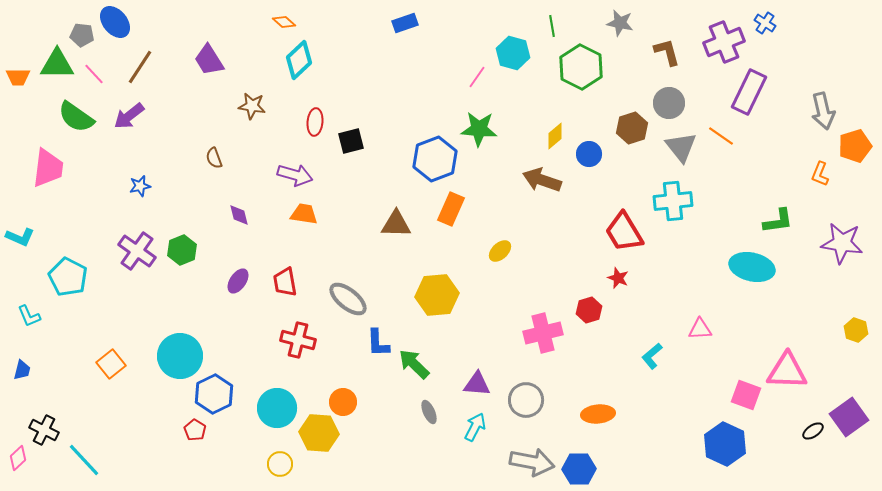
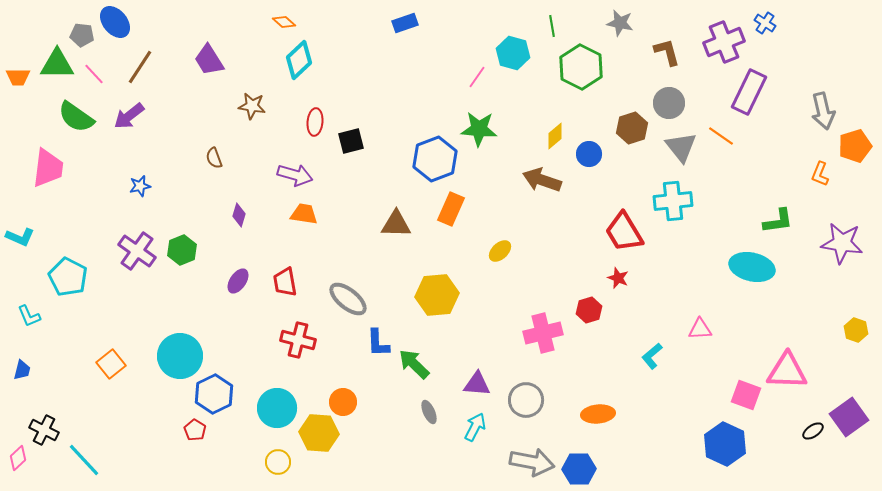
purple diamond at (239, 215): rotated 30 degrees clockwise
yellow circle at (280, 464): moved 2 px left, 2 px up
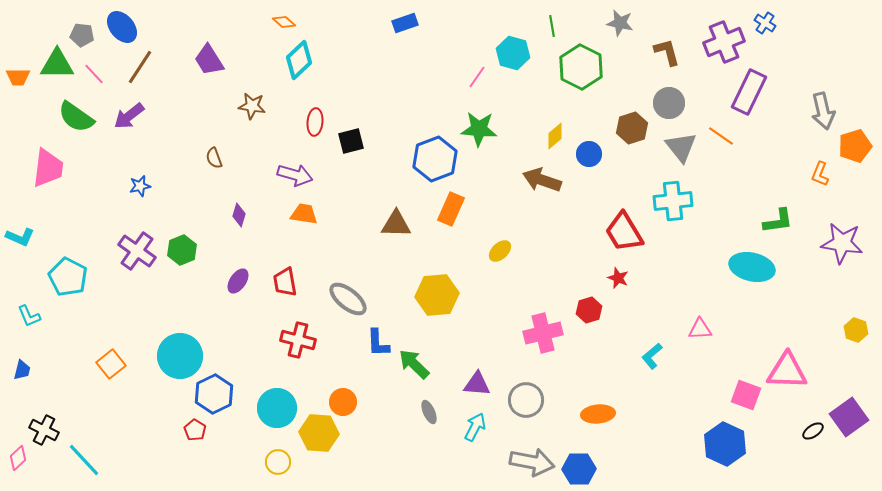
blue ellipse at (115, 22): moved 7 px right, 5 px down
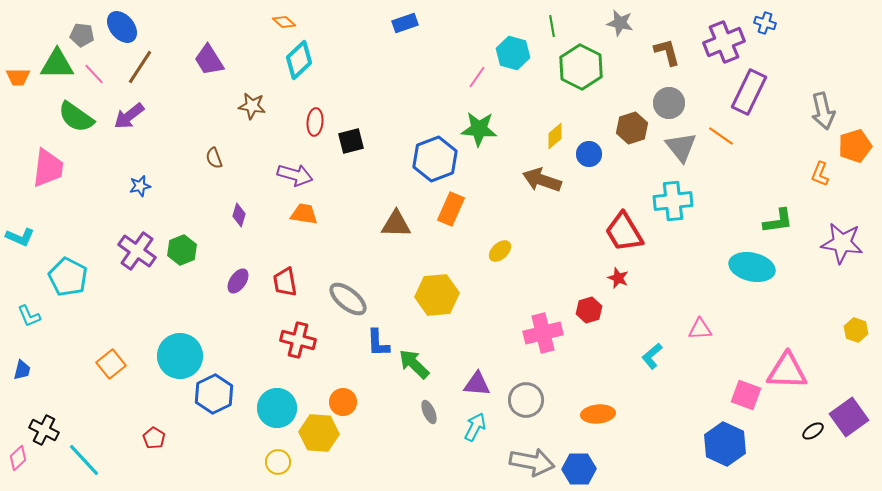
blue cross at (765, 23): rotated 15 degrees counterclockwise
red pentagon at (195, 430): moved 41 px left, 8 px down
